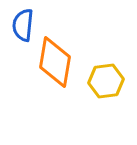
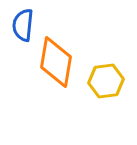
orange diamond: moved 1 px right
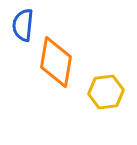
yellow hexagon: moved 11 px down
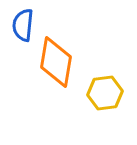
yellow hexagon: moved 1 px left, 1 px down
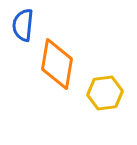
orange diamond: moved 1 px right, 2 px down
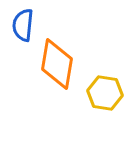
yellow hexagon: rotated 16 degrees clockwise
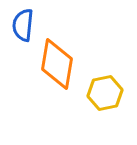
yellow hexagon: rotated 20 degrees counterclockwise
